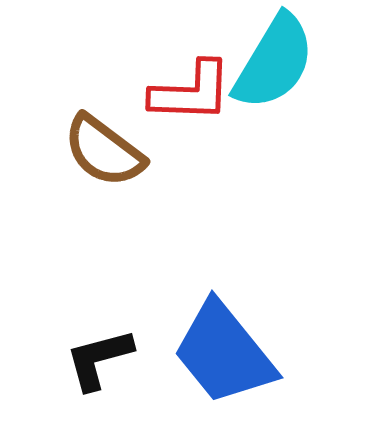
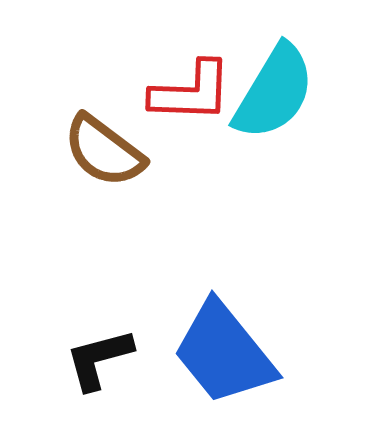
cyan semicircle: moved 30 px down
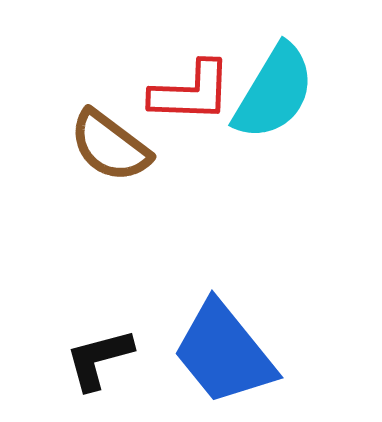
brown semicircle: moved 6 px right, 5 px up
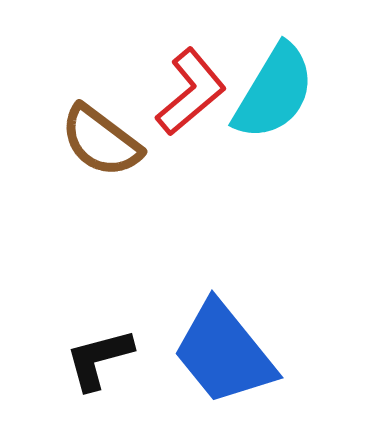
red L-shape: rotated 42 degrees counterclockwise
brown semicircle: moved 9 px left, 5 px up
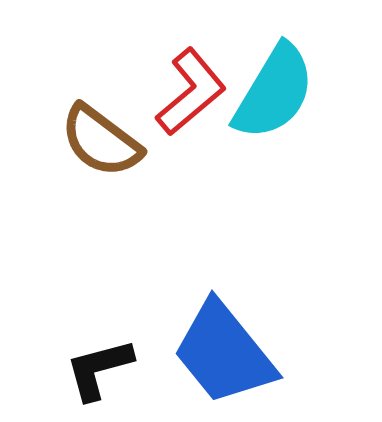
black L-shape: moved 10 px down
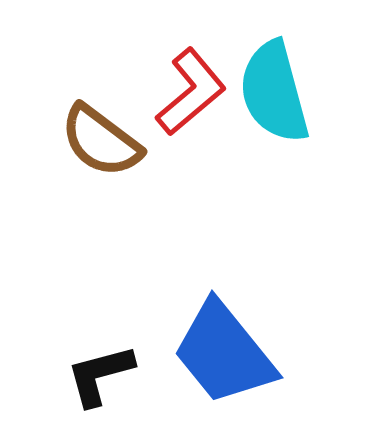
cyan semicircle: rotated 134 degrees clockwise
black L-shape: moved 1 px right, 6 px down
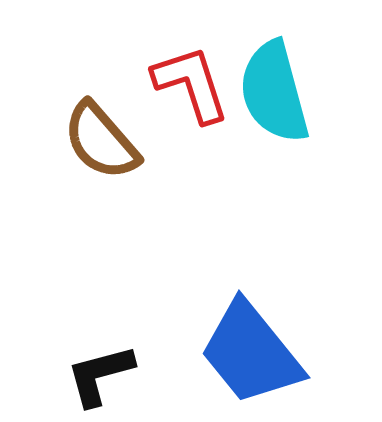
red L-shape: moved 8 px up; rotated 68 degrees counterclockwise
brown semicircle: rotated 12 degrees clockwise
blue trapezoid: moved 27 px right
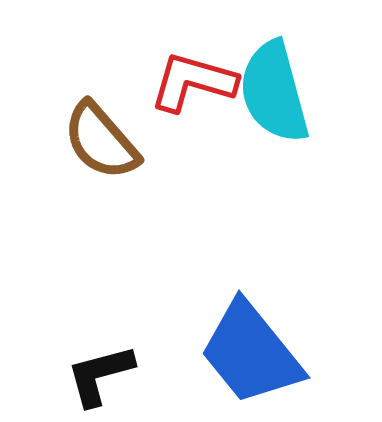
red L-shape: moved 2 px right, 2 px up; rotated 56 degrees counterclockwise
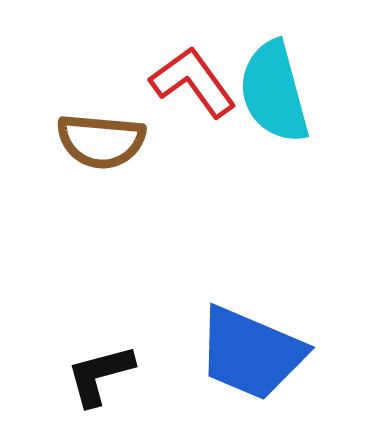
red L-shape: rotated 38 degrees clockwise
brown semicircle: rotated 44 degrees counterclockwise
blue trapezoid: rotated 28 degrees counterclockwise
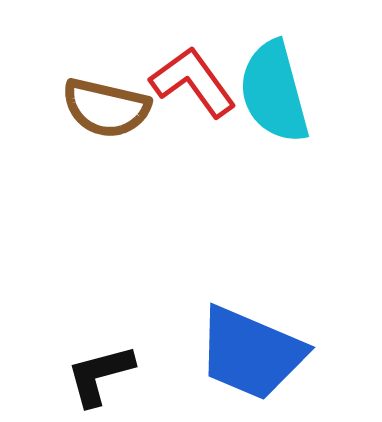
brown semicircle: moved 5 px right, 33 px up; rotated 8 degrees clockwise
